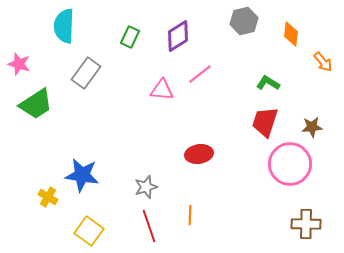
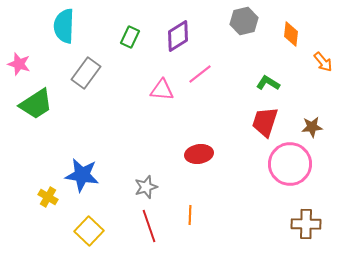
yellow square: rotated 8 degrees clockwise
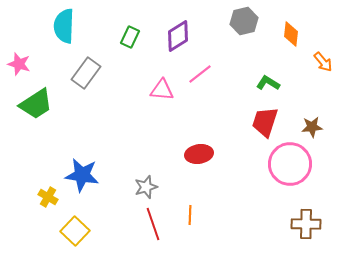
red line: moved 4 px right, 2 px up
yellow square: moved 14 px left
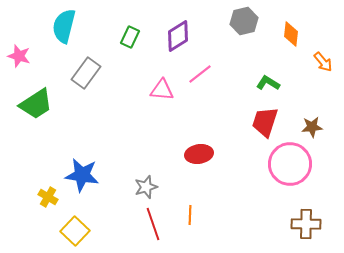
cyan semicircle: rotated 12 degrees clockwise
pink star: moved 8 px up
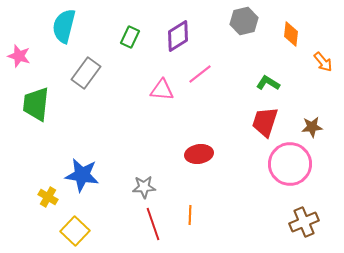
green trapezoid: rotated 129 degrees clockwise
gray star: moved 2 px left; rotated 15 degrees clockwise
brown cross: moved 2 px left, 2 px up; rotated 24 degrees counterclockwise
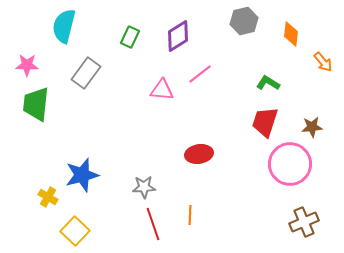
pink star: moved 8 px right, 9 px down; rotated 15 degrees counterclockwise
blue star: rotated 24 degrees counterclockwise
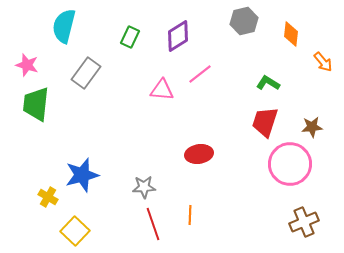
pink star: rotated 15 degrees clockwise
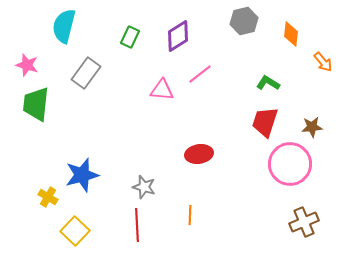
gray star: rotated 20 degrees clockwise
red line: moved 16 px left, 1 px down; rotated 16 degrees clockwise
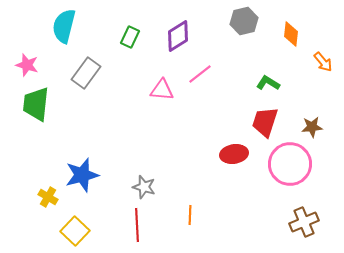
red ellipse: moved 35 px right
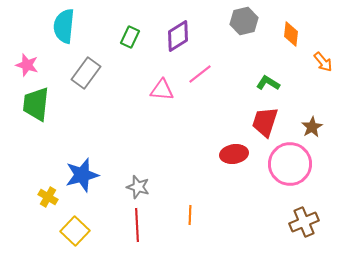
cyan semicircle: rotated 8 degrees counterclockwise
brown star: rotated 25 degrees counterclockwise
gray star: moved 6 px left
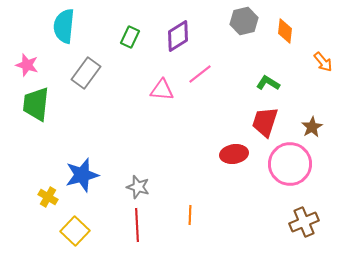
orange diamond: moved 6 px left, 3 px up
